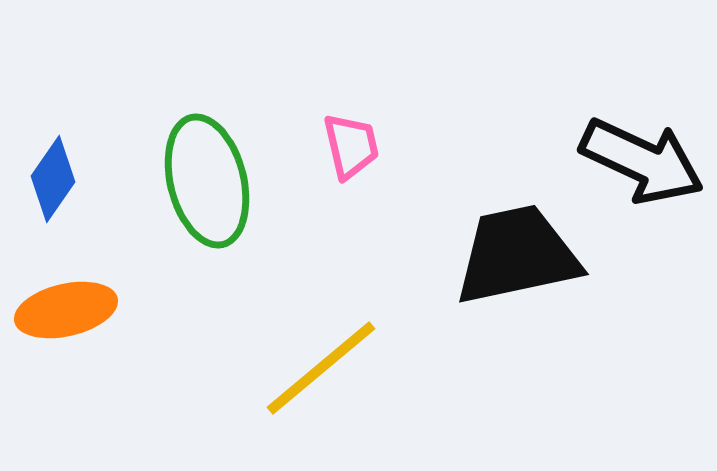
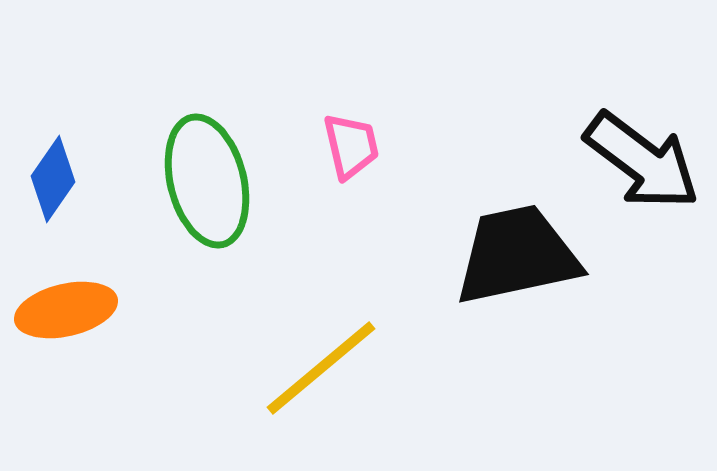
black arrow: rotated 12 degrees clockwise
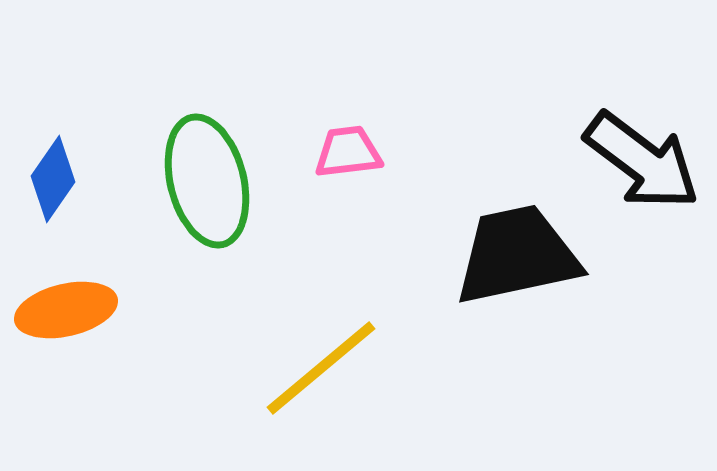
pink trapezoid: moved 3 px left, 6 px down; rotated 84 degrees counterclockwise
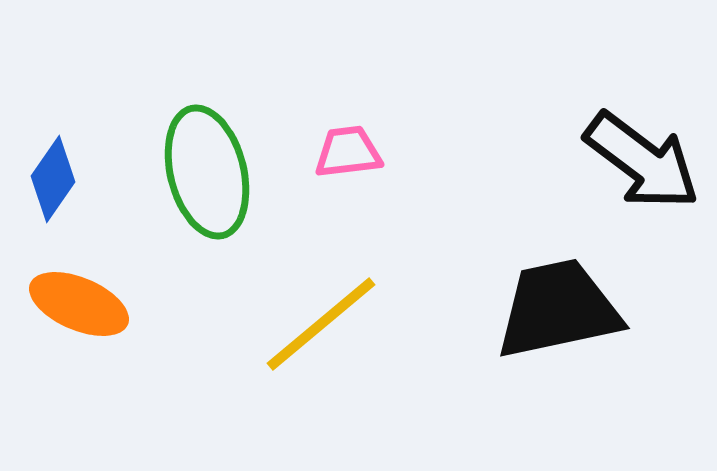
green ellipse: moved 9 px up
black trapezoid: moved 41 px right, 54 px down
orange ellipse: moved 13 px right, 6 px up; rotated 36 degrees clockwise
yellow line: moved 44 px up
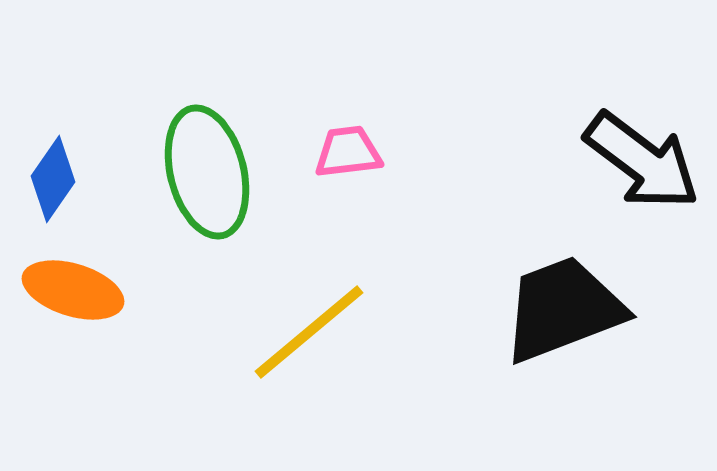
orange ellipse: moved 6 px left, 14 px up; rotated 6 degrees counterclockwise
black trapezoid: moved 5 px right; rotated 9 degrees counterclockwise
yellow line: moved 12 px left, 8 px down
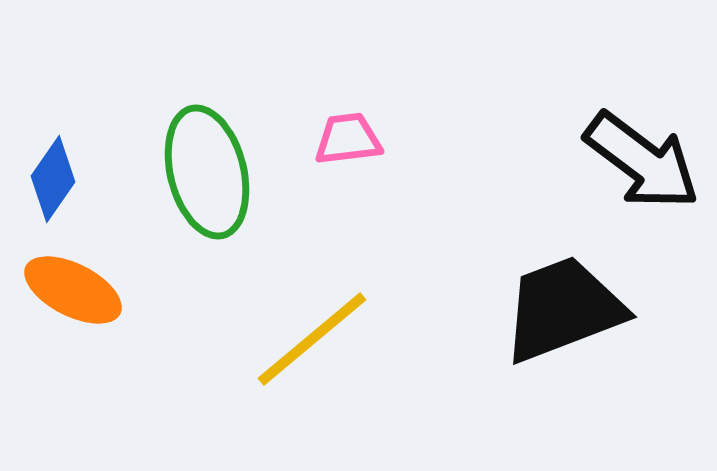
pink trapezoid: moved 13 px up
orange ellipse: rotated 10 degrees clockwise
yellow line: moved 3 px right, 7 px down
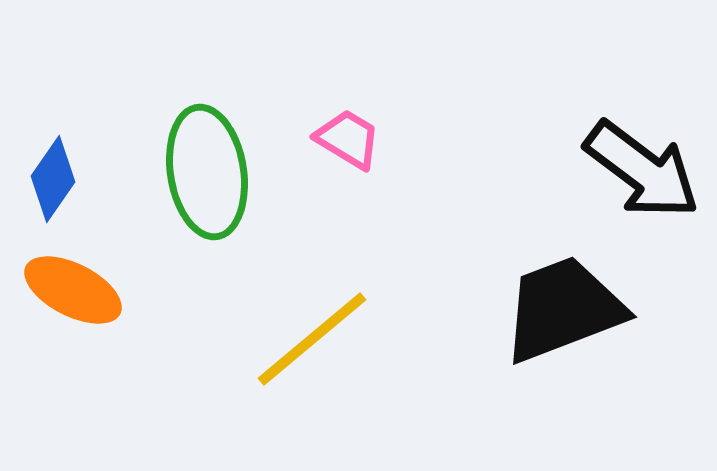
pink trapezoid: rotated 38 degrees clockwise
black arrow: moved 9 px down
green ellipse: rotated 5 degrees clockwise
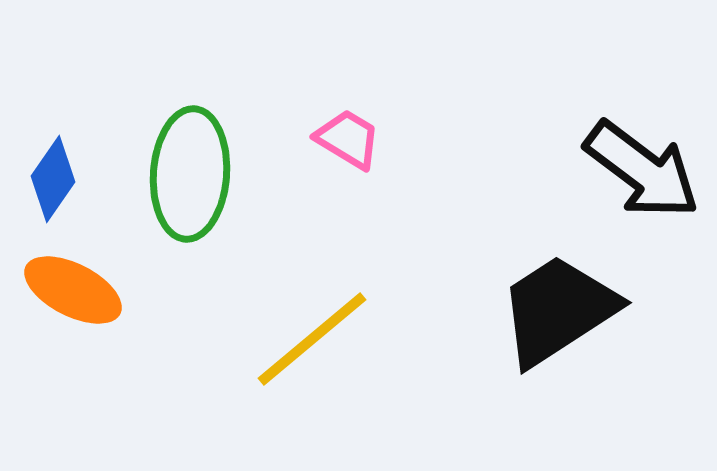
green ellipse: moved 17 px left, 2 px down; rotated 13 degrees clockwise
black trapezoid: moved 5 px left, 1 px down; rotated 12 degrees counterclockwise
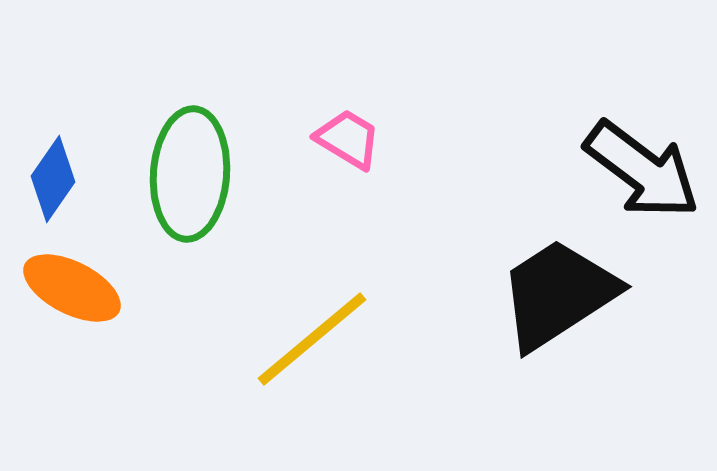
orange ellipse: moved 1 px left, 2 px up
black trapezoid: moved 16 px up
